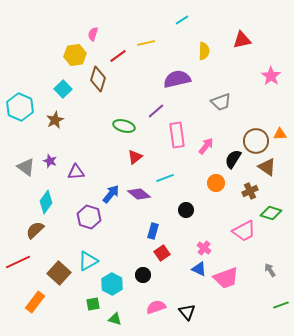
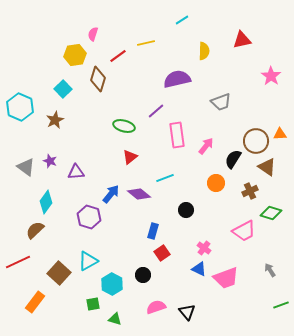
red triangle at (135, 157): moved 5 px left
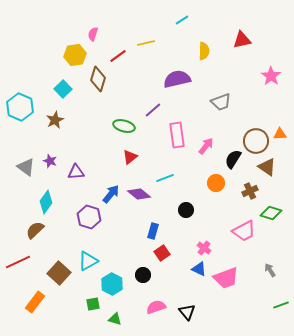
purple line at (156, 111): moved 3 px left, 1 px up
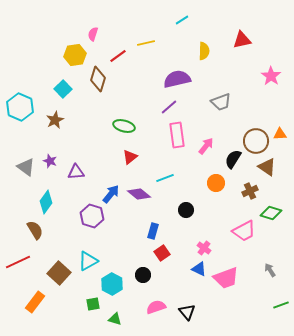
purple line at (153, 110): moved 16 px right, 3 px up
purple hexagon at (89, 217): moved 3 px right, 1 px up
brown semicircle at (35, 230): rotated 102 degrees clockwise
